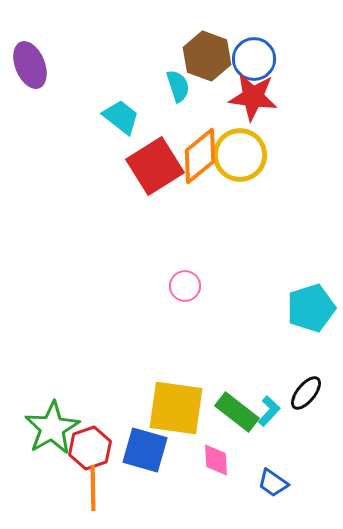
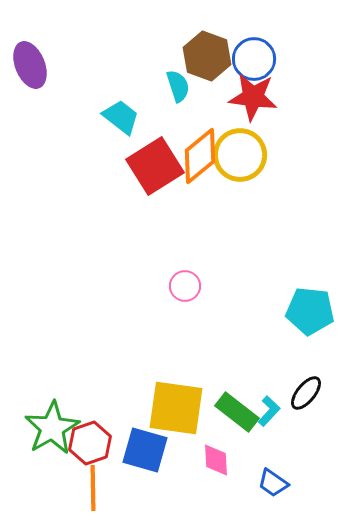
cyan pentagon: moved 1 px left, 3 px down; rotated 24 degrees clockwise
red hexagon: moved 5 px up
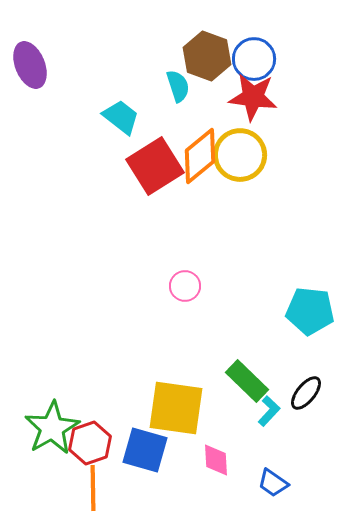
green rectangle: moved 10 px right, 31 px up; rotated 6 degrees clockwise
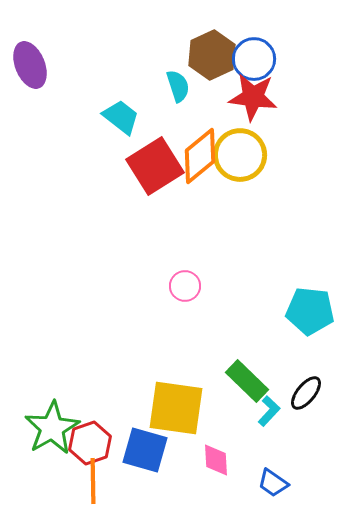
brown hexagon: moved 5 px right, 1 px up; rotated 15 degrees clockwise
orange line: moved 7 px up
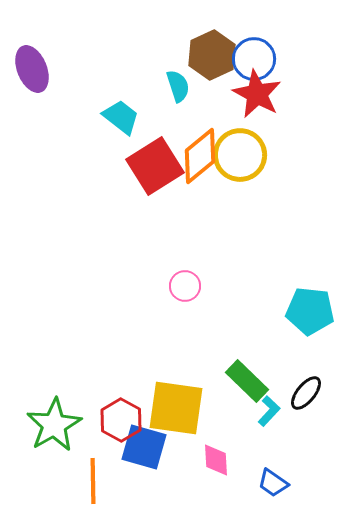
purple ellipse: moved 2 px right, 4 px down
red star: moved 4 px right, 3 px up; rotated 21 degrees clockwise
green star: moved 2 px right, 3 px up
red hexagon: moved 31 px right, 23 px up; rotated 12 degrees counterclockwise
blue square: moved 1 px left, 3 px up
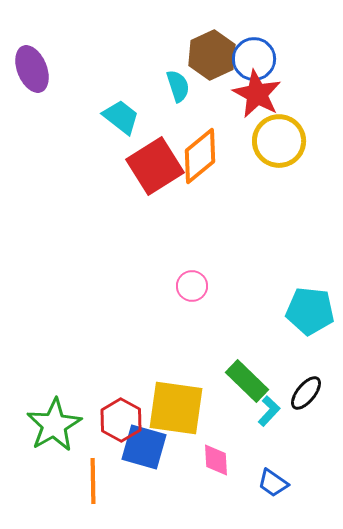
yellow circle: moved 39 px right, 14 px up
pink circle: moved 7 px right
